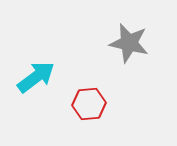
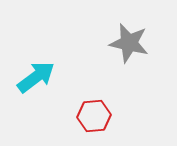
red hexagon: moved 5 px right, 12 px down
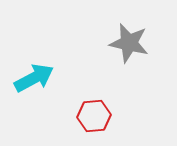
cyan arrow: moved 2 px left, 1 px down; rotated 9 degrees clockwise
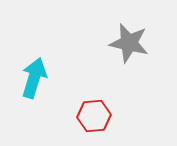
cyan arrow: rotated 45 degrees counterclockwise
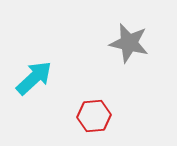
cyan arrow: rotated 30 degrees clockwise
